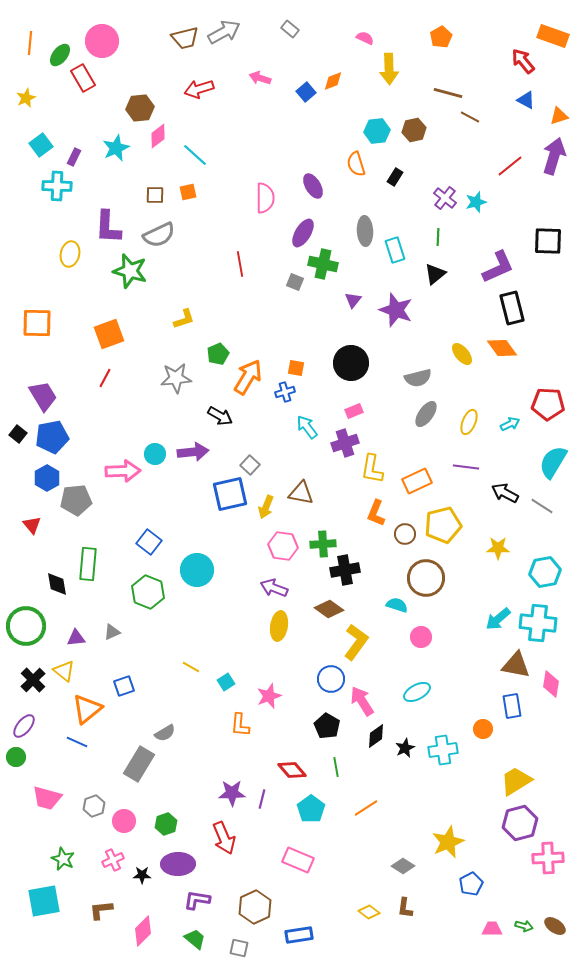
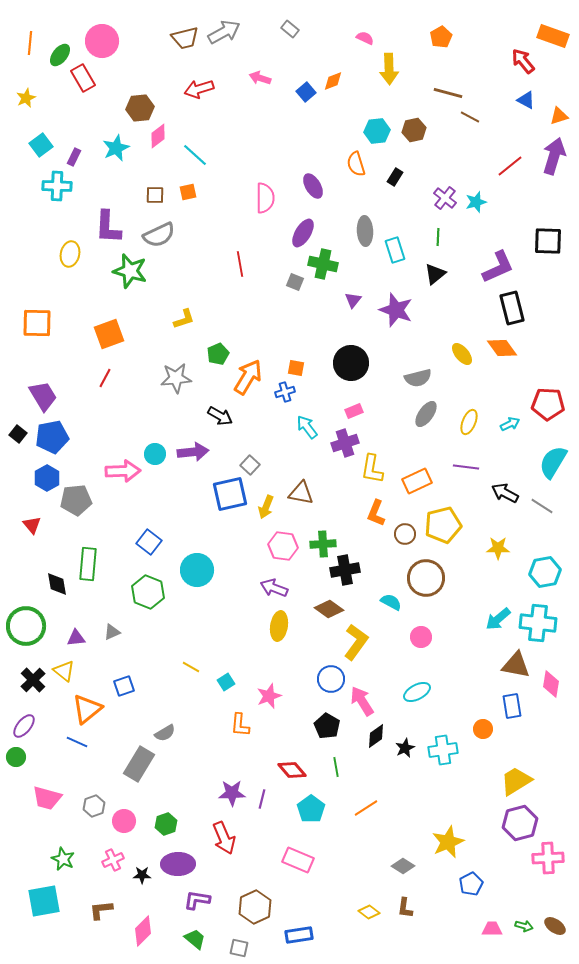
cyan semicircle at (397, 605): moved 6 px left, 3 px up; rotated 10 degrees clockwise
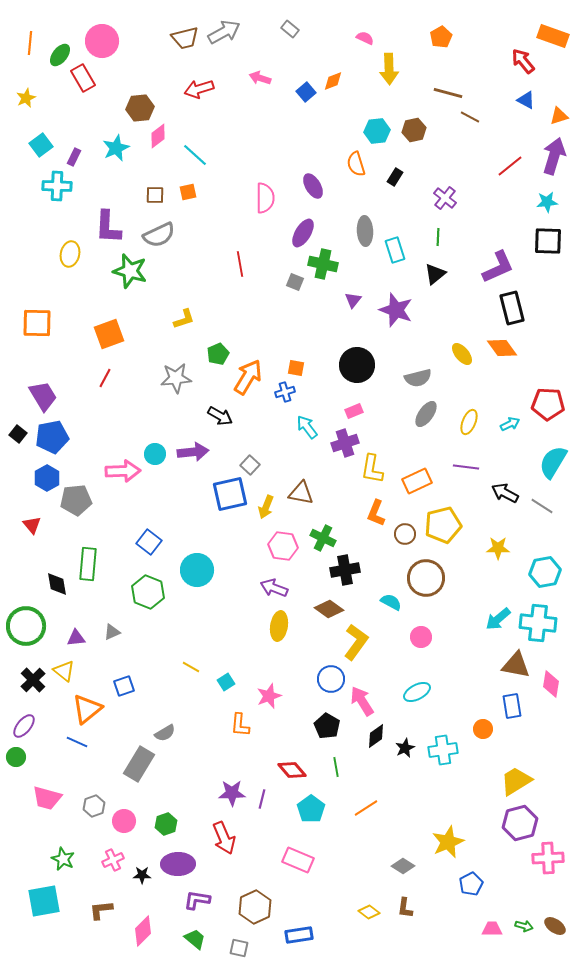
cyan star at (476, 202): moved 71 px right; rotated 10 degrees clockwise
black circle at (351, 363): moved 6 px right, 2 px down
green cross at (323, 544): moved 6 px up; rotated 30 degrees clockwise
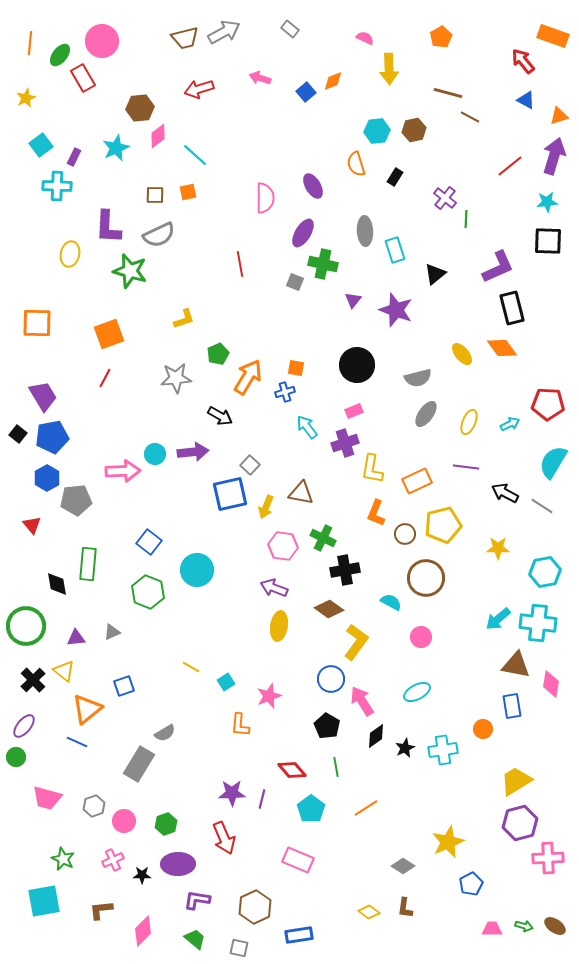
green line at (438, 237): moved 28 px right, 18 px up
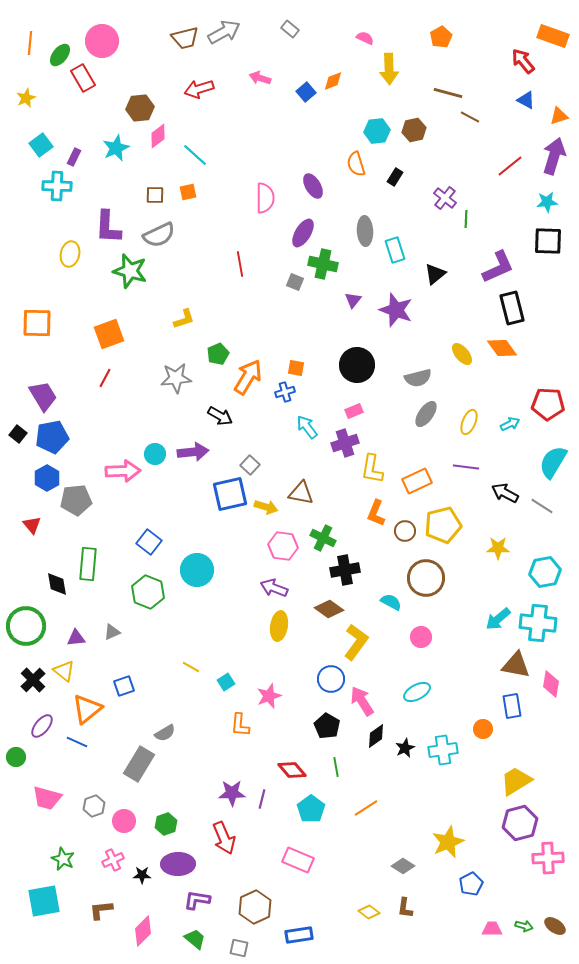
yellow arrow at (266, 507): rotated 95 degrees counterclockwise
brown circle at (405, 534): moved 3 px up
purple ellipse at (24, 726): moved 18 px right
